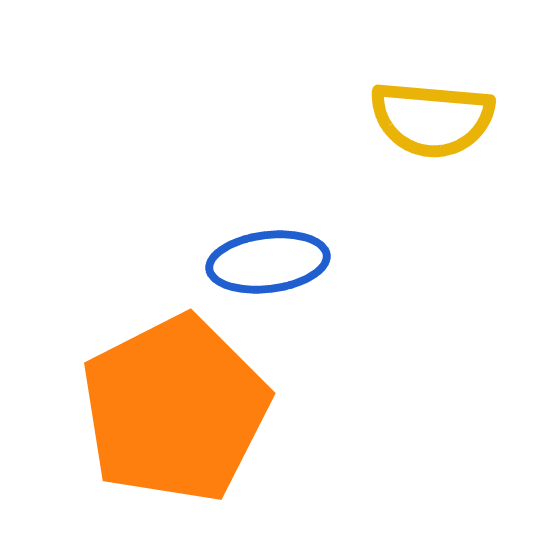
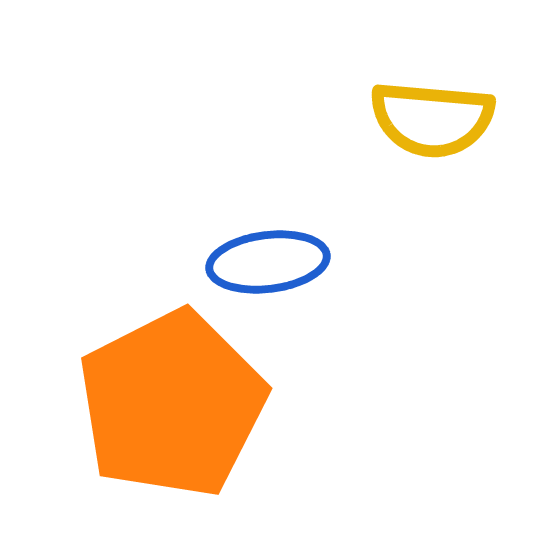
orange pentagon: moved 3 px left, 5 px up
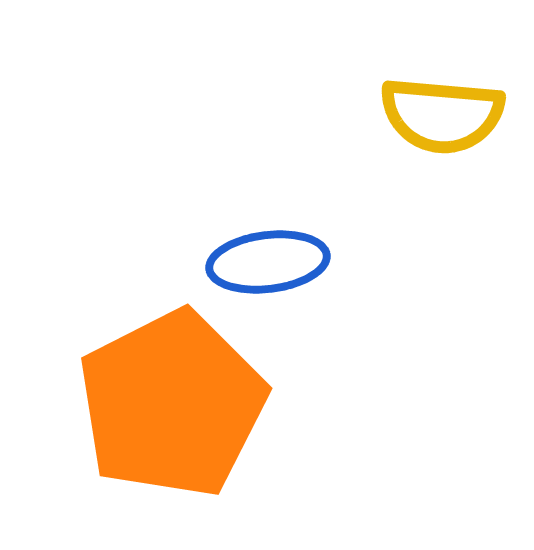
yellow semicircle: moved 10 px right, 4 px up
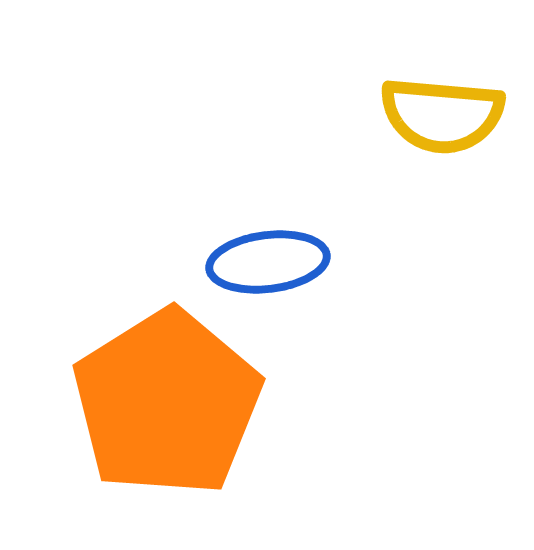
orange pentagon: moved 5 px left, 1 px up; rotated 5 degrees counterclockwise
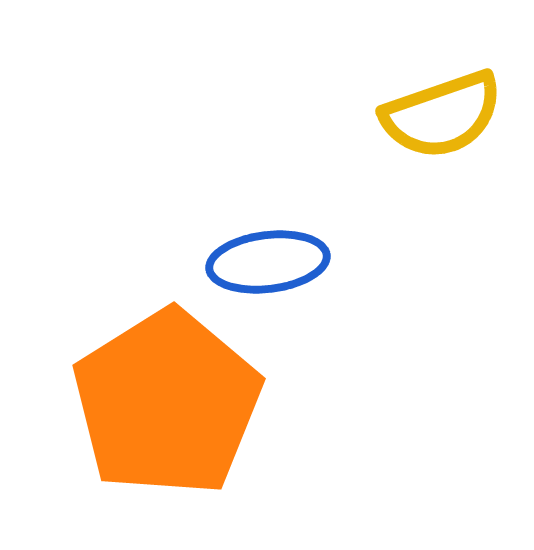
yellow semicircle: rotated 24 degrees counterclockwise
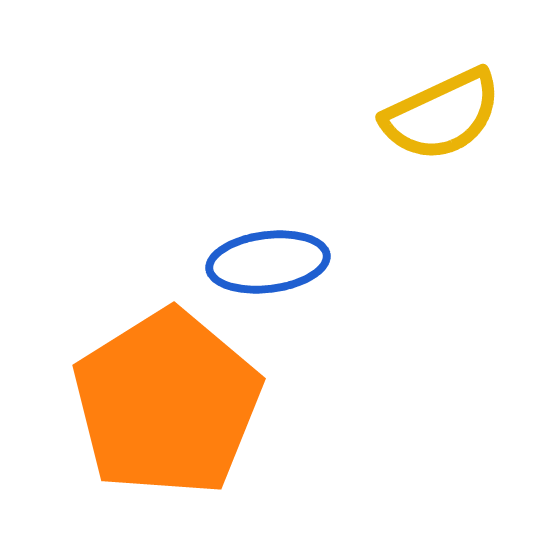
yellow semicircle: rotated 6 degrees counterclockwise
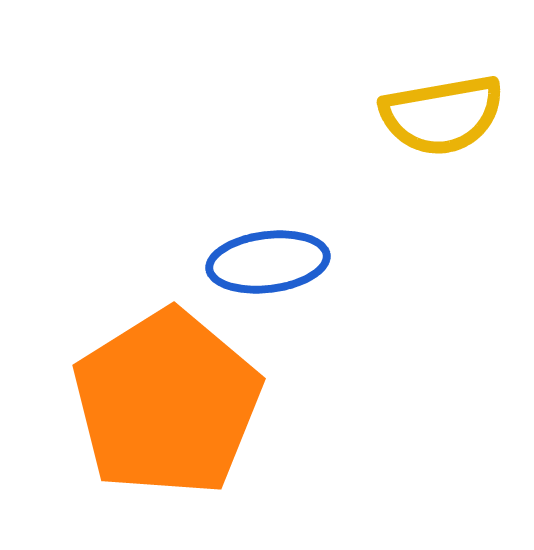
yellow semicircle: rotated 15 degrees clockwise
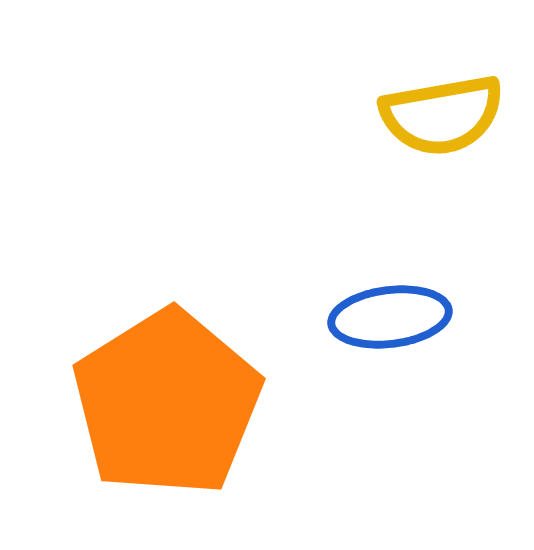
blue ellipse: moved 122 px right, 55 px down
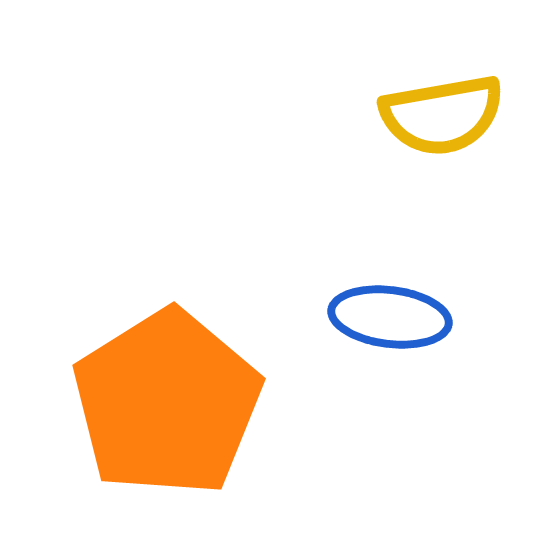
blue ellipse: rotated 14 degrees clockwise
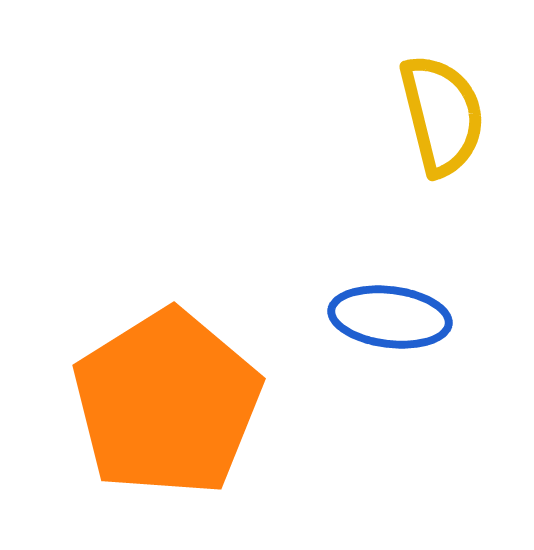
yellow semicircle: rotated 94 degrees counterclockwise
